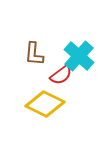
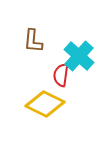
brown L-shape: moved 1 px left, 13 px up
red semicircle: rotated 135 degrees clockwise
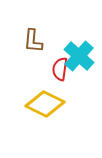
red semicircle: moved 1 px left, 6 px up
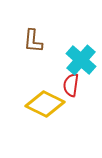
cyan cross: moved 2 px right, 4 px down
red semicircle: moved 11 px right, 16 px down
